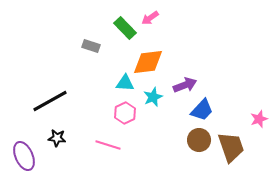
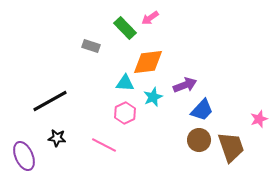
pink line: moved 4 px left; rotated 10 degrees clockwise
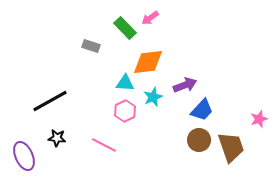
pink hexagon: moved 2 px up
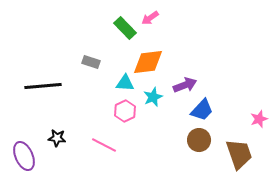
gray rectangle: moved 16 px down
black line: moved 7 px left, 15 px up; rotated 24 degrees clockwise
brown trapezoid: moved 8 px right, 7 px down
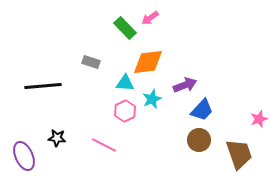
cyan star: moved 1 px left, 2 px down
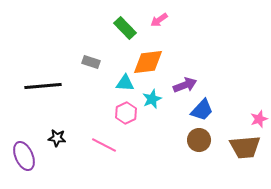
pink arrow: moved 9 px right, 2 px down
pink hexagon: moved 1 px right, 2 px down
brown trapezoid: moved 6 px right, 7 px up; rotated 104 degrees clockwise
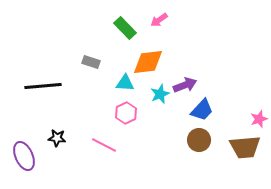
cyan star: moved 8 px right, 5 px up
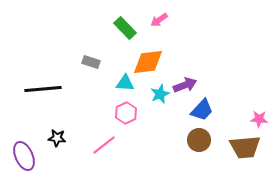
black line: moved 3 px down
pink star: rotated 24 degrees clockwise
pink line: rotated 65 degrees counterclockwise
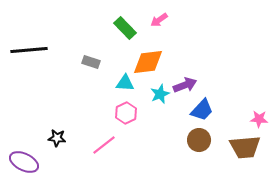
black line: moved 14 px left, 39 px up
purple ellipse: moved 6 px down; rotated 40 degrees counterclockwise
